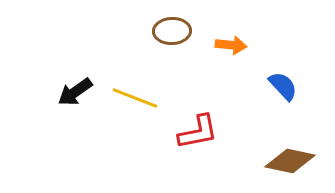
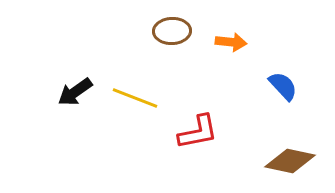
orange arrow: moved 3 px up
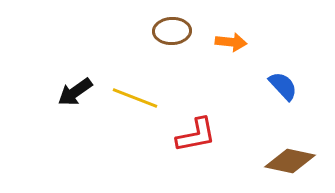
red L-shape: moved 2 px left, 3 px down
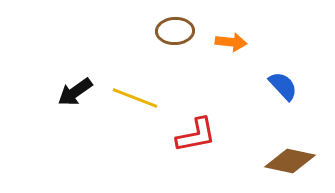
brown ellipse: moved 3 px right
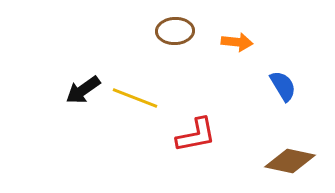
orange arrow: moved 6 px right
blue semicircle: rotated 12 degrees clockwise
black arrow: moved 8 px right, 2 px up
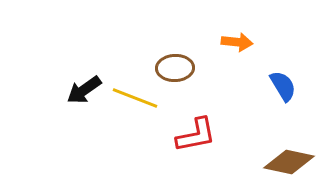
brown ellipse: moved 37 px down
black arrow: moved 1 px right
brown diamond: moved 1 px left, 1 px down
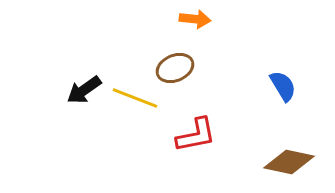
orange arrow: moved 42 px left, 23 px up
brown ellipse: rotated 21 degrees counterclockwise
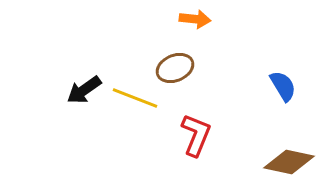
red L-shape: rotated 57 degrees counterclockwise
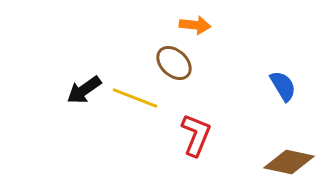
orange arrow: moved 6 px down
brown ellipse: moved 1 px left, 5 px up; rotated 66 degrees clockwise
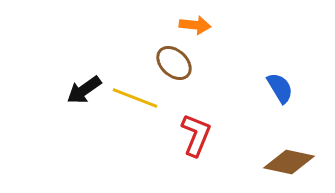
blue semicircle: moved 3 px left, 2 px down
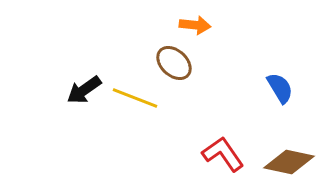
red L-shape: moved 27 px right, 19 px down; rotated 57 degrees counterclockwise
